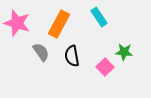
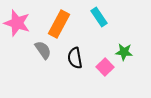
gray semicircle: moved 2 px right, 2 px up
black semicircle: moved 3 px right, 2 px down
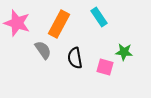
pink square: rotated 30 degrees counterclockwise
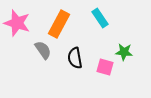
cyan rectangle: moved 1 px right, 1 px down
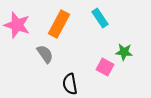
pink star: moved 2 px down
gray semicircle: moved 2 px right, 4 px down
black semicircle: moved 5 px left, 26 px down
pink square: rotated 12 degrees clockwise
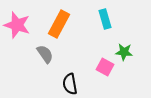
cyan rectangle: moved 5 px right, 1 px down; rotated 18 degrees clockwise
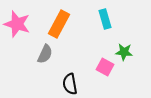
pink star: moved 1 px up
gray semicircle: rotated 60 degrees clockwise
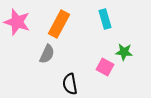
pink star: moved 2 px up
gray semicircle: moved 2 px right
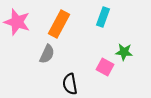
cyan rectangle: moved 2 px left, 2 px up; rotated 36 degrees clockwise
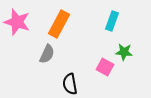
cyan rectangle: moved 9 px right, 4 px down
